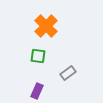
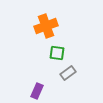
orange cross: rotated 25 degrees clockwise
green square: moved 19 px right, 3 px up
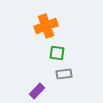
gray rectangle: moved 4 px left, 1 px down; rotated 28 degrees clockwise
purple rectangle: rotated 21 degrees clockwise
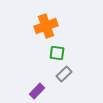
gray rectangle: rotated 35 degrees counterclockwise
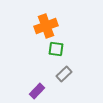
green square: moved 1 px left, 4 px up
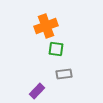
gray rectangle: rotated 35 degrees clockwise
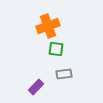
orange cross: moved 2 px right
purple rectangle: moved 1 px left, 4 px up
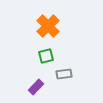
orange cross: rotated 25 degrees counterclockwise
green square: moved 10 px left, 7 px down; rotated 21 degrees counterclockwise
